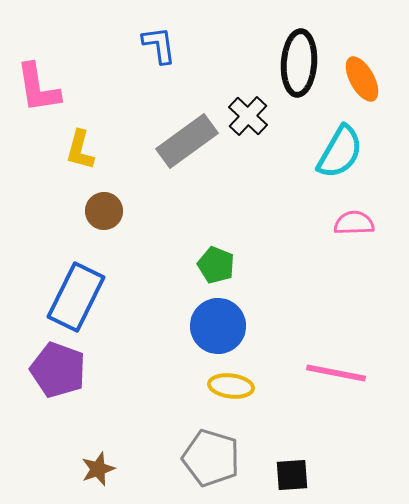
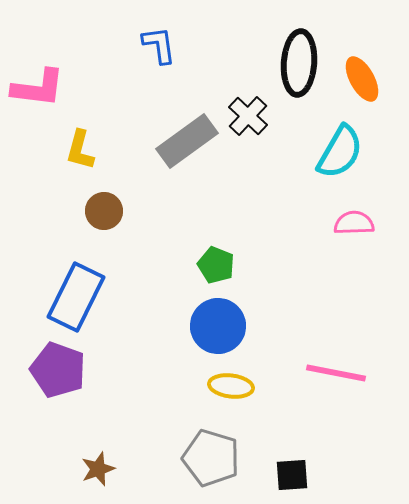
pink L-shape: rotated 74 degrees counterclockwise
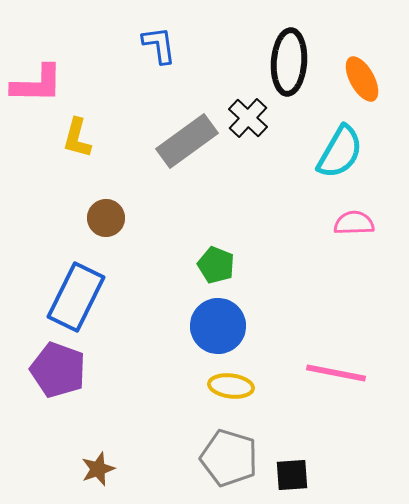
black ellipse: moved 10 px left, 1 px up
pink L-shape: moved 1 px left, 4 px up; rotated 6 degrees counterclockwise
black cross: moved 2 px down
yellow L-shape: moved 3 px left, 12 px up
brown circle: moved 2 px right, 7 px down
gray pentagon: moved 18 px right
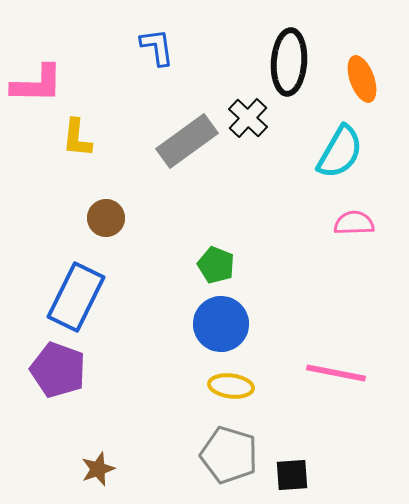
blue L-shape: moved 2 px left, 2 px down
orange ellipse: rotated 9 degrees clockwise
yellow L-shape: rotated 9 degrees counterclockwise
blue circle: moved 3 px right, 2 px up
gray pentagon: moved 3 px up
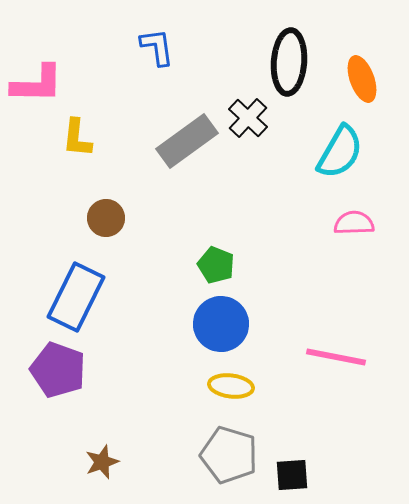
pink line: moved 16 px up
brown star: moved 4 px right, 7 px up
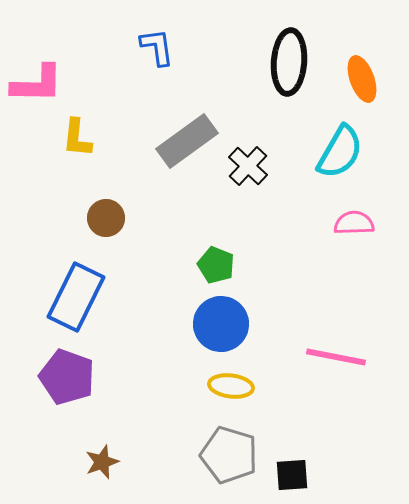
black cross: moved 48 px down
purple pentagon: moved 9 px right, 7 px down
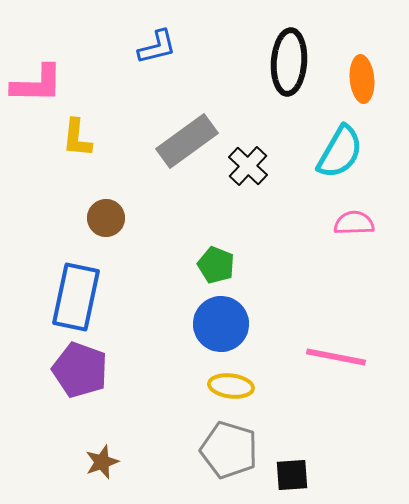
blue L-shape: rotated 84 degrees clockwise
orange ellipse: rotated 15 degrees clockwise
blue rectangle: rotated 14 degrees counterclockwise
purple pentagon: moved 13 px right, 7 px up
gray pentagon: moved 5 px up
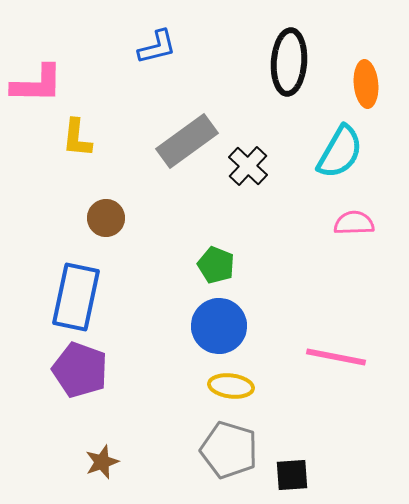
orange ellipse: moved 4 px right, 5 px down
blue circle: moved 2 px left, 2 px down
